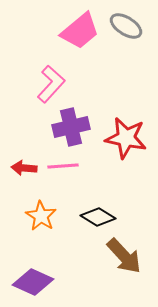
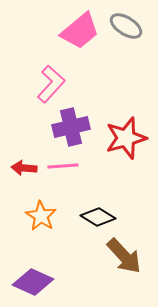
red star: rotated 27 degrees counterclockwise
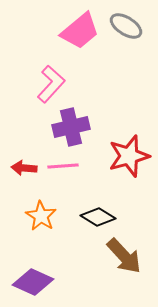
red star: moved 3 px right, 18 px down
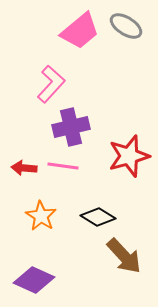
pink line: rotated 12 degrees clockwise
purple diamond: moved 1 px right, 2 px up
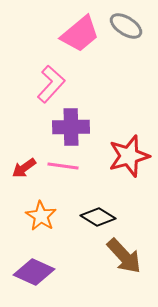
pink trapezoid: moved 3 px down
purple cross: rotated 12 degrees clockwise
red arrow: rotated 40 degrees counterclockwise
purple diamond: moved 8 px up
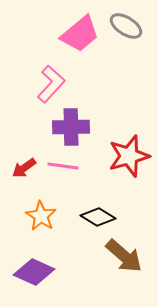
brown arrow: rotated 6 degrees counterclockwise
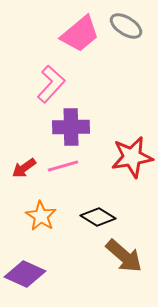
red star: moved 3 px right, 1 px down; rotated 6 degrees clockwise
pink line: rotated 24 degrees counterclockwise
purple diamond: moved 9 px left, 2 px down
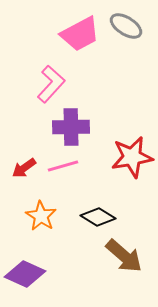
pink trapezoid: rotated 12 degrees clockwise
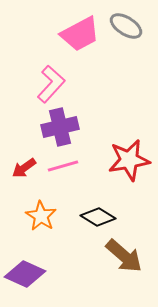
purple cross: moved 11 px left; rotated 12 degrees counterclockwise
red star: moved 3 px left, 3 px down
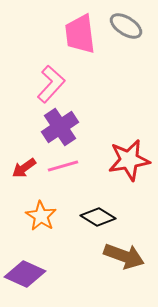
pink trapezoid: rotated 111 degrees clockwise
purple cross: rotated 21 degrees counterclockwise
brown arrow: rotated 21 degrees counterclockwise
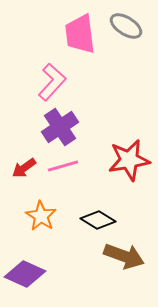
pink L-shape: moved 1 px right, 2 px up
black diamond: moved 3 px down
